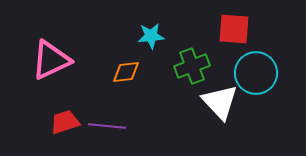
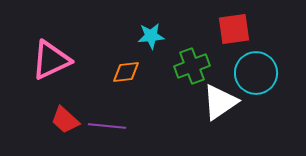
red square: rotated 12 degrees counterclockwise
white triangle: rotated 39 degrees clockwise
red trapezoid: moved 2 px up; rotated 120 degrees counterclockwise
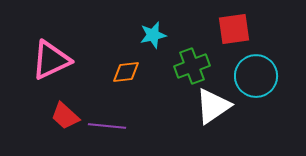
cyan star: moved 2 px right, 1 px up; rotated 8 degrees counterclockwise
cyan circle: moved 3 px down
white triangle: moved 7 px left, 4 px down
red trapezoid: moved 4 px up
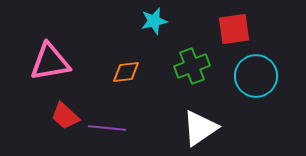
cyan star: moved 1 px right, 14 px up
pink triangle: moved 1 px left, 2 px down; rotated 15 degrees clockwise
white triangle: moved 13 px left, 22 px down
purple line: moved 2 px down
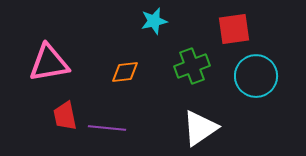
pink triangle: moved 1 px left, 1 px down
orange diamond: moved 1 px left
red trapezoid: rotated 36 degrees clockwise
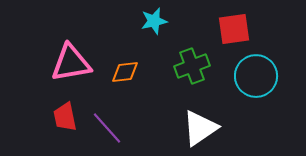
pink triangle: moved 22 px right
red trapezoid: moved 1 px down
purple line: rotated 42 degrees clockwise
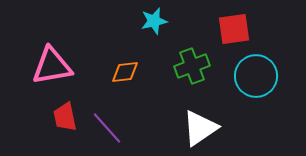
pink triangle: moved 19 px left, 3 px down
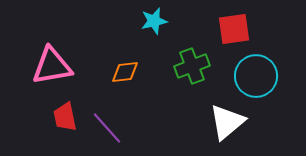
white triangle: moved 27 px right, 6 px up; rotated 6 degrees counterclockwise
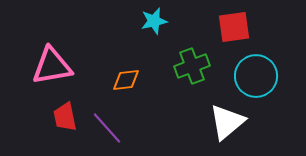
red square: moved 2 px up
orange diamond: moved 1 px right, 8 px down
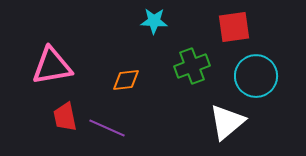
cyan star: rotated 16 degrees clockwise
purple line: rotated 24 degrees counterclockwise
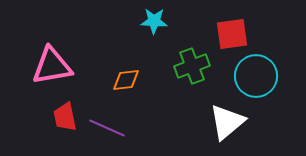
red square: moved 2 px left, 7 px down
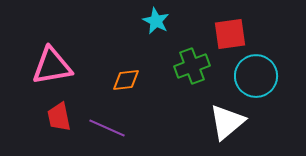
cyan star: moved 2 px right; rotated 24 degrees clockwise
red square: moved 2 px left
red trapezoid: moved 6 px left
